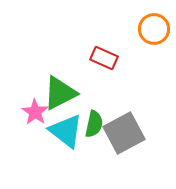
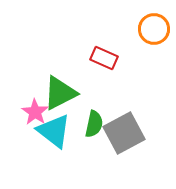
cyan triangle: moved 12 px left
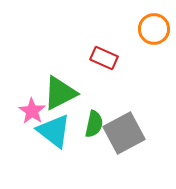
pink star: moved 3 px left, 1 px up
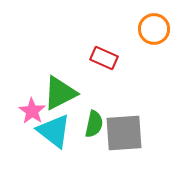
gray square: rotated 24 degrees clockwise
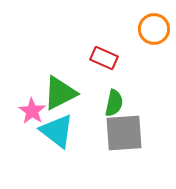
green semicircle: moved 20 px right, 21 px up
cyan triangle: moved 3 px right
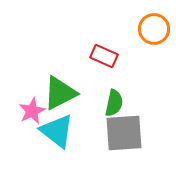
red rectangle: moved 2 px up
pink star: rotated 12 degrees clockwise
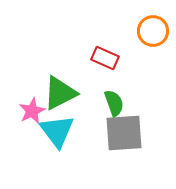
orange circle: moved 1 px left, 2 px down
red rectangle: moved 1 px right, 2 px down
green semicircle: rotated 32 degrees counterclockwise
cyan triangle: rotated 15 degrees clockwise
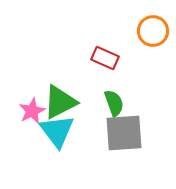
green triangle: moved 9 px down
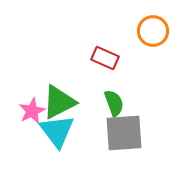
green triangle: moved 1 px left
